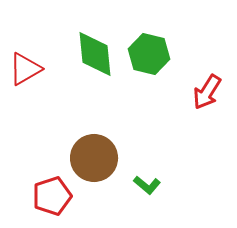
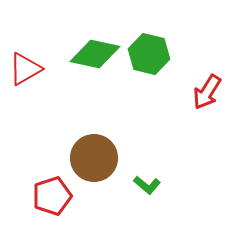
green diamond: rotated 72 degrees counterclockwise
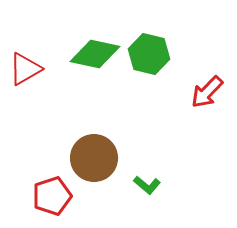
red arrow: rotated 12 degrees clockwise
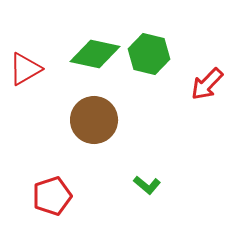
red arrow: moved 8 px up
brown circle: moved 38 px up
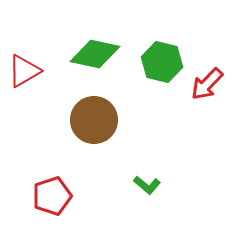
green hexagon: moved 13 px right, 8 px down
red triangle: moved 1 px left, 2 px down
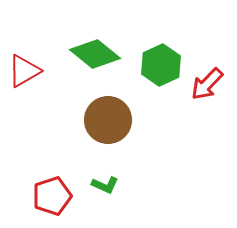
green diamond: rotated 27 degrees clockwise
green hexagon: moved 1 px left, 3 px down; rotated 21 degrees clockwise
brown circle: moved 14 px right
green L-shape: moved 42 px left; rotated 16 degrees counterclockwise
